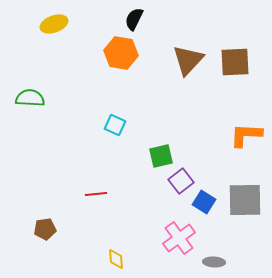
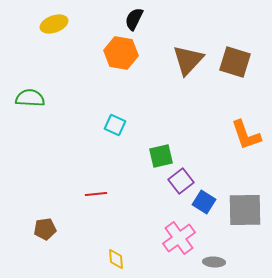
brown square: rotated 20 degrees clockwise
orange L-shape: rotated 112 degrees counterclockwise
gray square: moved 10 px down
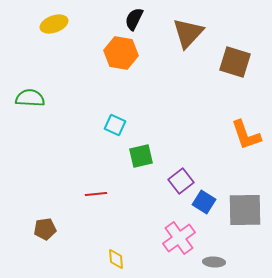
brown triangle: moved 27 px up
green square: moved 20 px left
